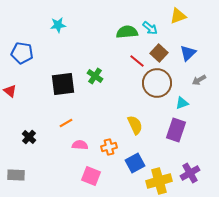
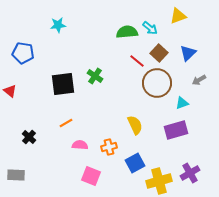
blue pentagon: moved 1 px right
purple rectangle: rotated 55 degrees clockwise
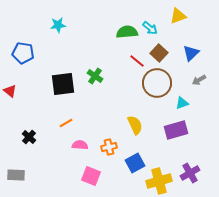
blue triangle: moved 3 px right
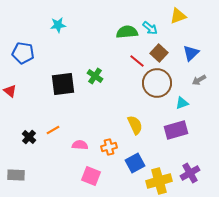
orange line: moved 13 px left, 7 px down
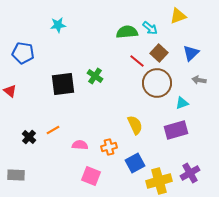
gray arrow: rotated 40 degrees clockwise
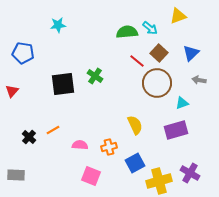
red triangle: moved 2 px right; rotated 32 degrees clockwise
purple cross: rotated 30 degrees counterclockwise
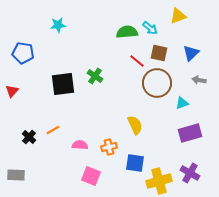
brown square: rotated 30 degrees counterclockwise
purple rectangle: moved 14 px right, 3 px down
blue square: rotated 36 degrees clockwise
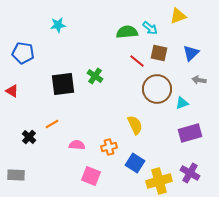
brown circle: moved 6 px down
red triangle: rotated 40 degrees counterclockwise
orange line: moved 1 px left, 6 px up
pink semicircle: moved 3 px left
blue square: rotated 24 degrees clockwise
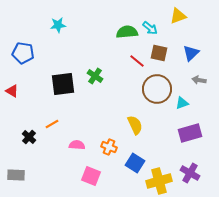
orange cross: rotated 35 degrees clockwise
